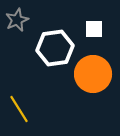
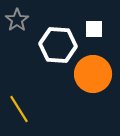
gray star: rotated 10 degrees counterclockwise
white hexagon: moved 3 px right, 3 px up; rotated 12 degrees clockwise
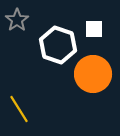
white hexagon: rotated 15 degrees clockwise
